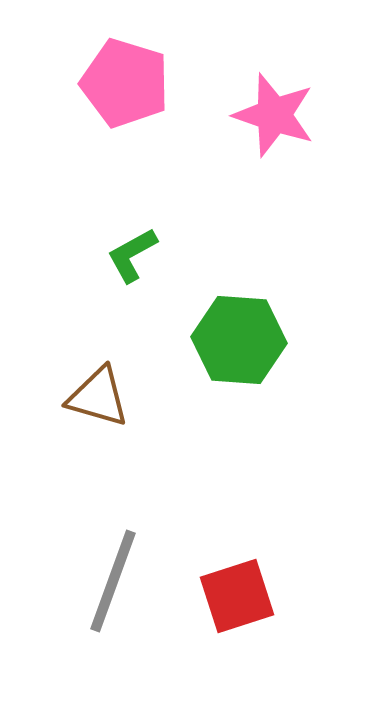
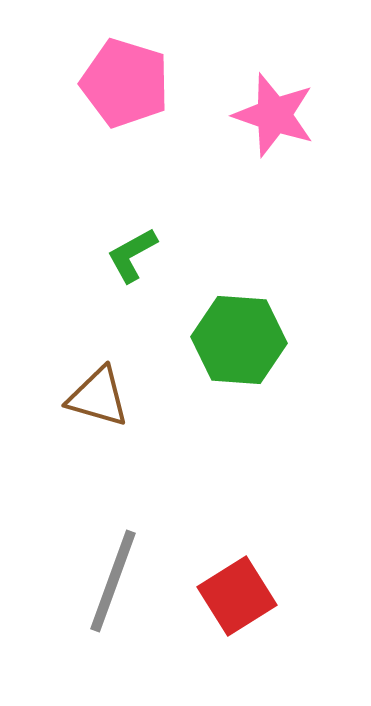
red square: rotated 14 degrees counterclockwise
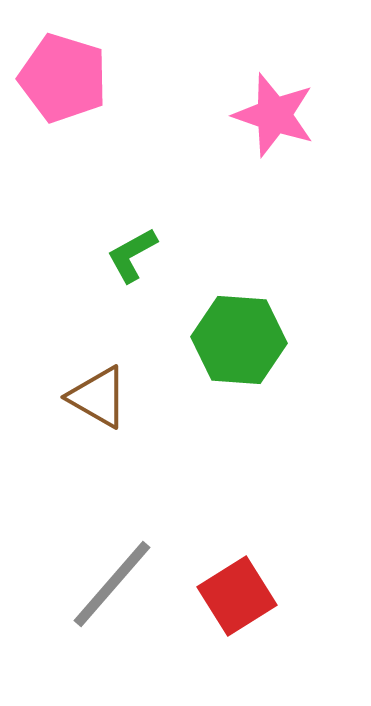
pink pentagon: moved 62 px left, 5 px up
brown triangle: rotated 14 degrees clockwise
gray line: moved 1 px left, 3 px down; rotated 21 degrees clockwise
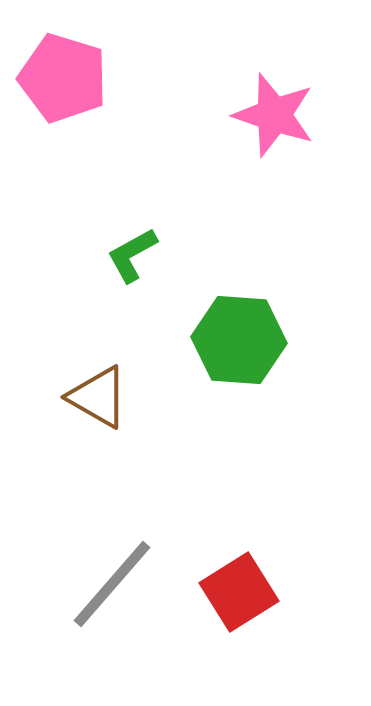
red square: moved 2 px right, 4 px up
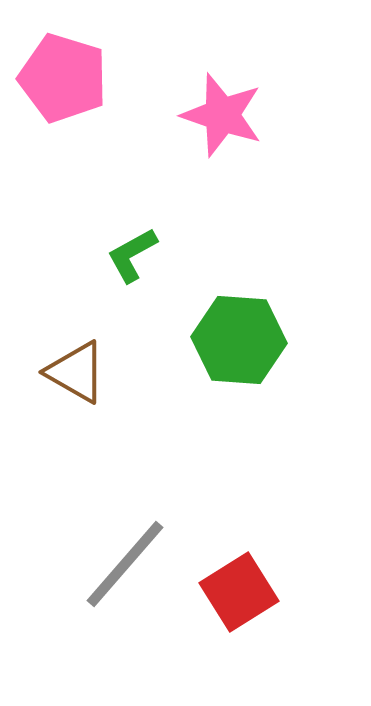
pink star: moved 52 px left
brown triangle: moved 22 px left, 25 px up
gray line: moved 13 px right, 20 px up
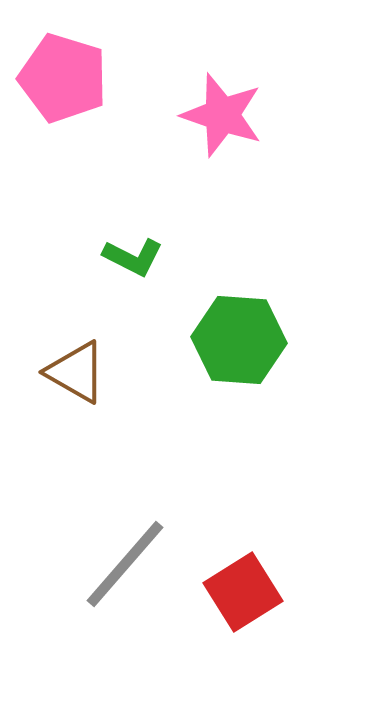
green L-shape: moved 1 px right, 2 px down; rotated 124 degrees counterclockwise
red square: moved 4 px right
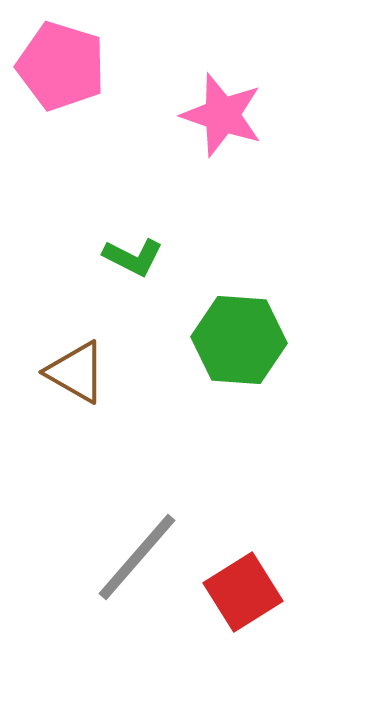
pink pentagon: moved 2 px left, 12 px up
gray line: moved 12 px right, 7 px up
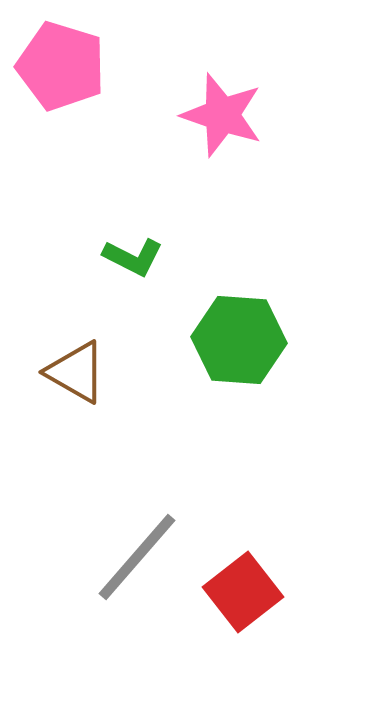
red square: rotated 6 degrees counterclockwise
